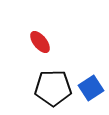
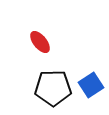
blue square: moved 3 px up
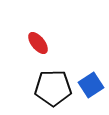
red ellipse: moved 2 px left, 1 px down
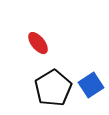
black pentagon: rotated 30 degrees counterclockwise
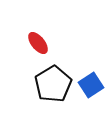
black pentagon: moved 4 px up
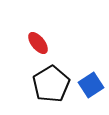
black pentagon: moved 2 px left
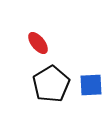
blue square: rotated 30 degrees clockwise
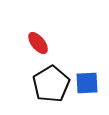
blue square: moved 4 px left, 2 px up
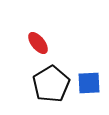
blue square: moved 2 px right
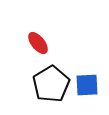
blue square: moved 2 px left, 2 px down
